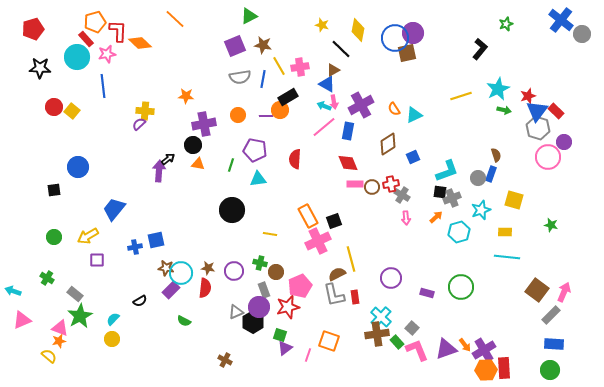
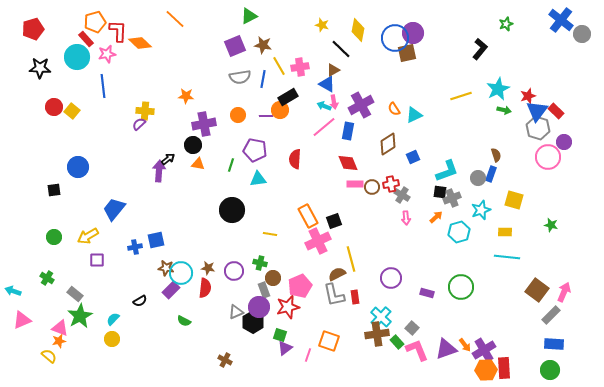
brown circle at (276, 272): moved 3 px left, 6 px down
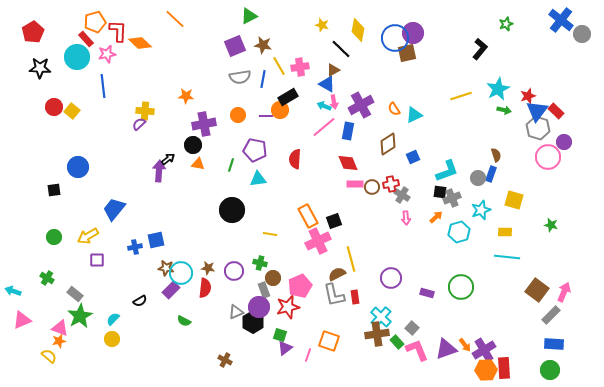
red pentagon at (33, 29): moved 3 px down; rotated 15 degrees counterclockwise
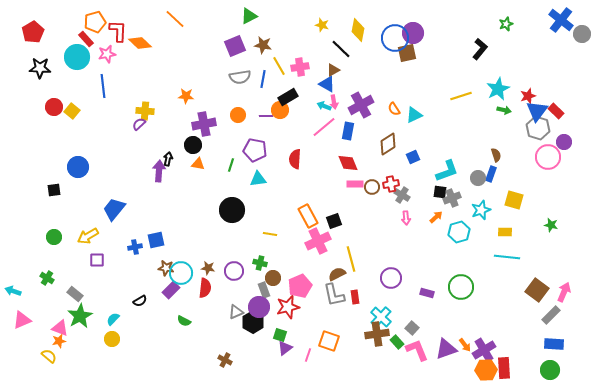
black arrow at (168, 159): rotated 40 degrees counterclockwise
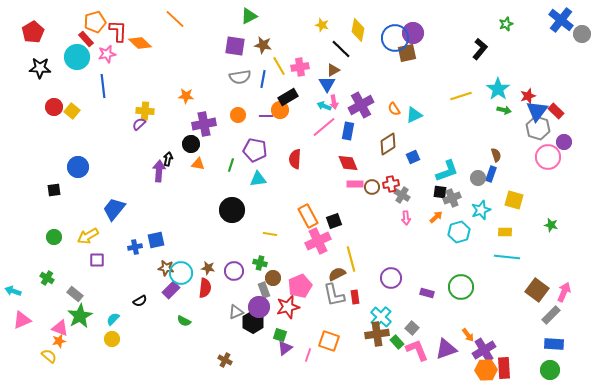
purple square at (235, 46): rotated 30 degrees clockwise
blue triangle at (327, 84): rotated 30 degrees clockwise
cyan star at (498, 89): rotated 10 degrees counterclockwise
black circle at (193, 145): moved 2 px left, 1 px up
orange arrow at (465, 345): moved 3 px right, 10 px up
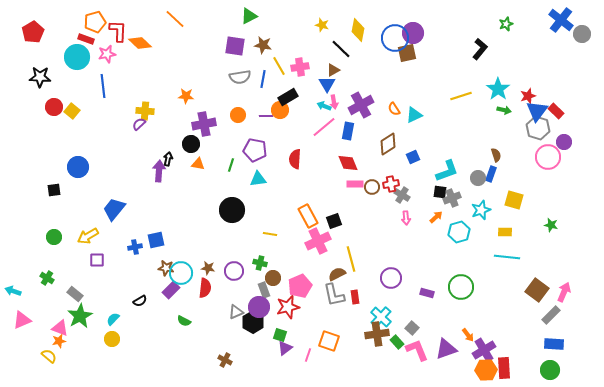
red rectangle at (86, 39): rotated 28 degrees counterclockwise
black star at (40, 68): moved 9 px down
